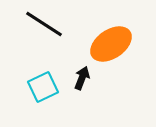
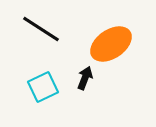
black line: moved 3 px left, 5 px down
black arrow: moved 3 px right
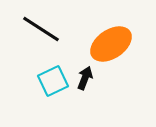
cyan square: moved 10 px right, 6 px up
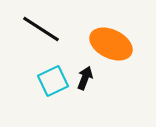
orange ellipse: rotated 60 degrees clockwise
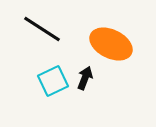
black line: moved 1 px right
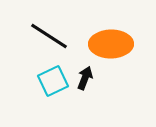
black line: moved 7 px right, 7 px down
orange ellipse: rotated 27 degrees counterclockwise
